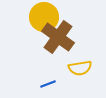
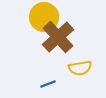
brown cross: rotated 12 degrees clockwise
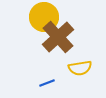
blue line: moved 1 px left, 1 px up
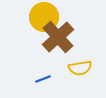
blue line: moved 4 px left, 4 px up
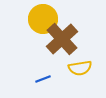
yellow circle: moved 1 px left, 2 px down
brown cross: moved 4 px right, 2 px down
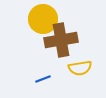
brown cross: moved 1 px left, 1 px down; rotated 32 degrees clockwise
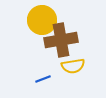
yellow circle: moved 1 px left, 1 px down
yellow semicircle: moved 7 px left, 2 px up
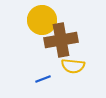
yellow semicircle: rotated 15 degrees clockwise
